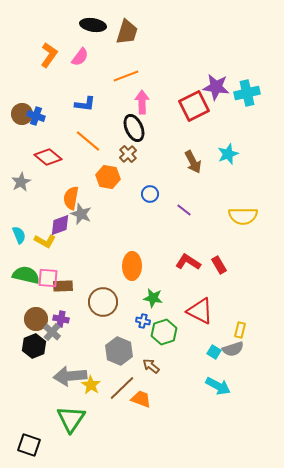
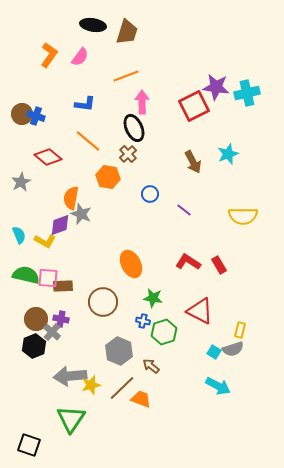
orange ellipse at (132, 266): moved 1 px left, 2 px up; rotated 28 degrees counterclockwise
yellow star at (91, 385): rotated 24 degrees clockwise
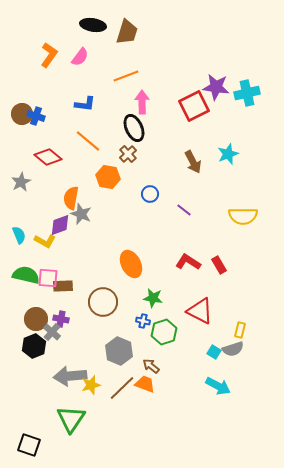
orange trapezoid at (141, 399): moved 4 px right, 15 px up
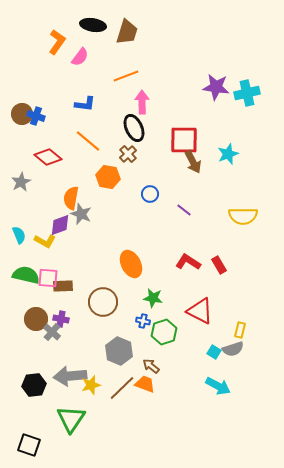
orange L-shape at (49, 55): moved 8 px right, 13 px up
red square at (194, 106): moved 10 px left, 34 px down; rotated 28 degrees clockwise
black hexagon at (34, 346): moved 39 px down; rotated 15 degrees clockwise
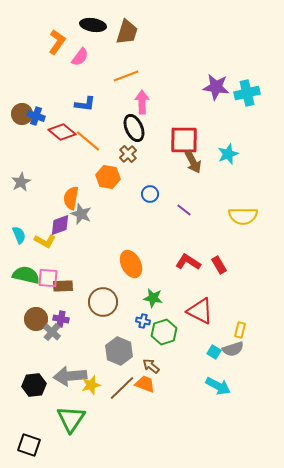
red diamond at (48, 157): moved 14 px right, 25 px up
